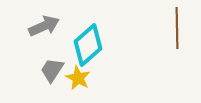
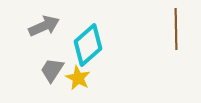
brown line: moved 1 px left, 1 px down
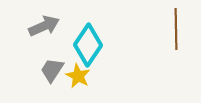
cyan diamond: rotated 15 degrees counterclockwise
yellow star: moved 2 px up
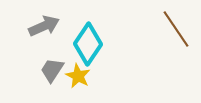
brown line: rotated 33 degrees counterclockwise
cyan diamond: moved 1 px up
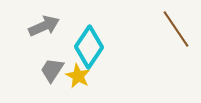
cyan diamond: moved 1 px right, 3 px down
